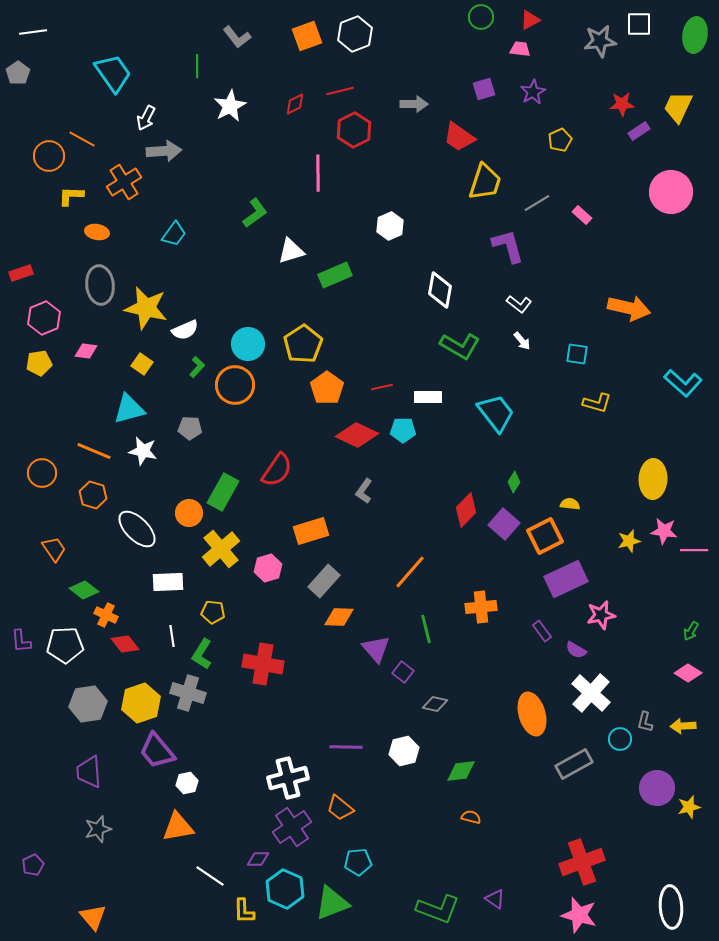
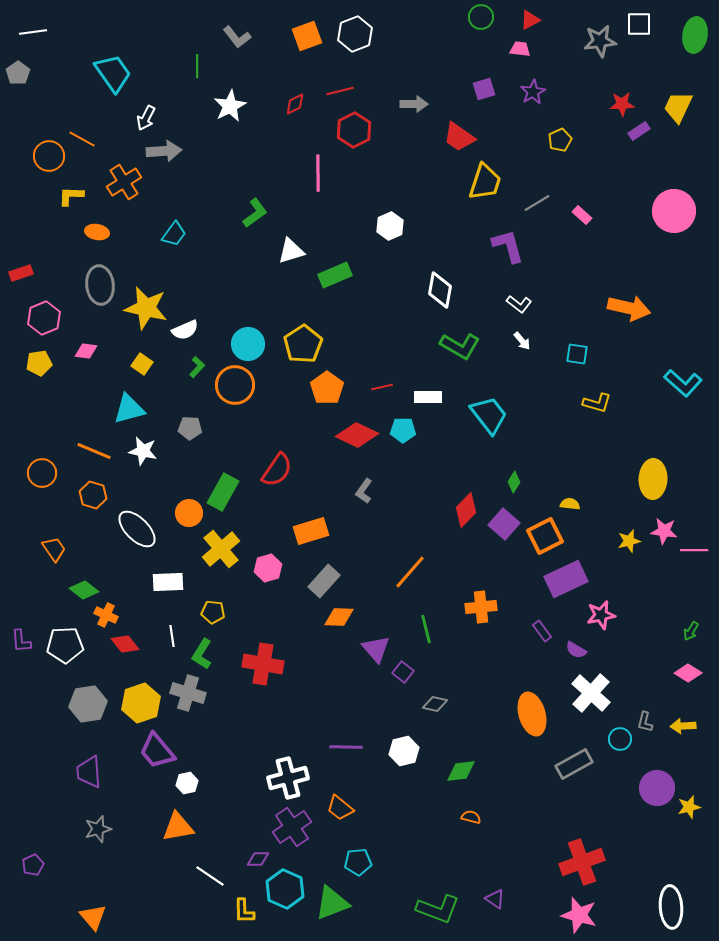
pink circle at (671, 192): moved 3 px right, 19 px down
cyan trapezoid at (496, 413): moved 7 px left, 2 px down
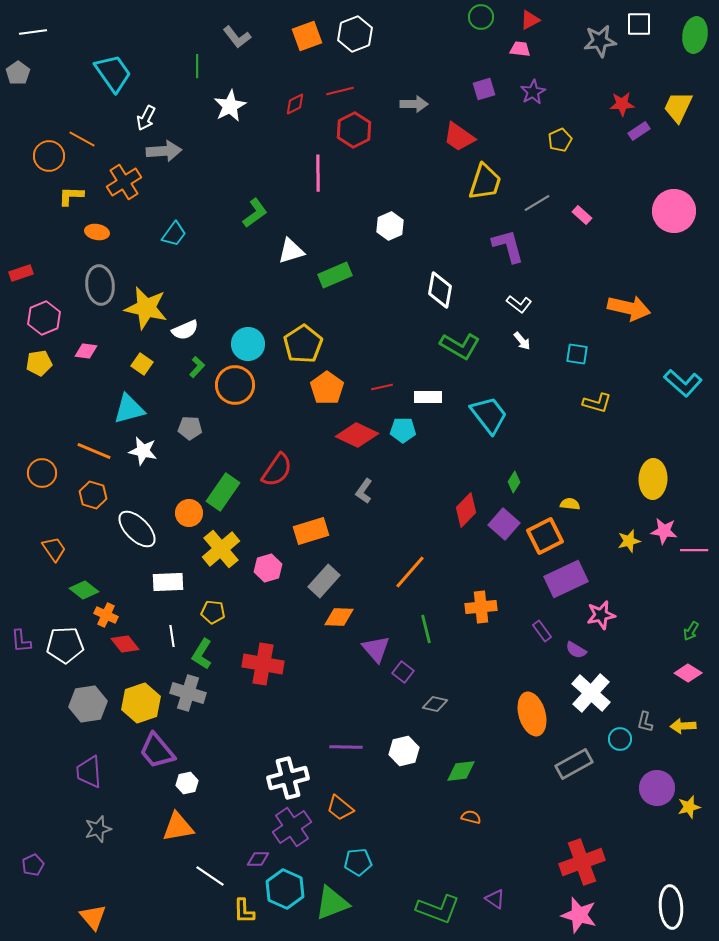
green rectangle at (223, 492): rotated 6 degrees clockwise
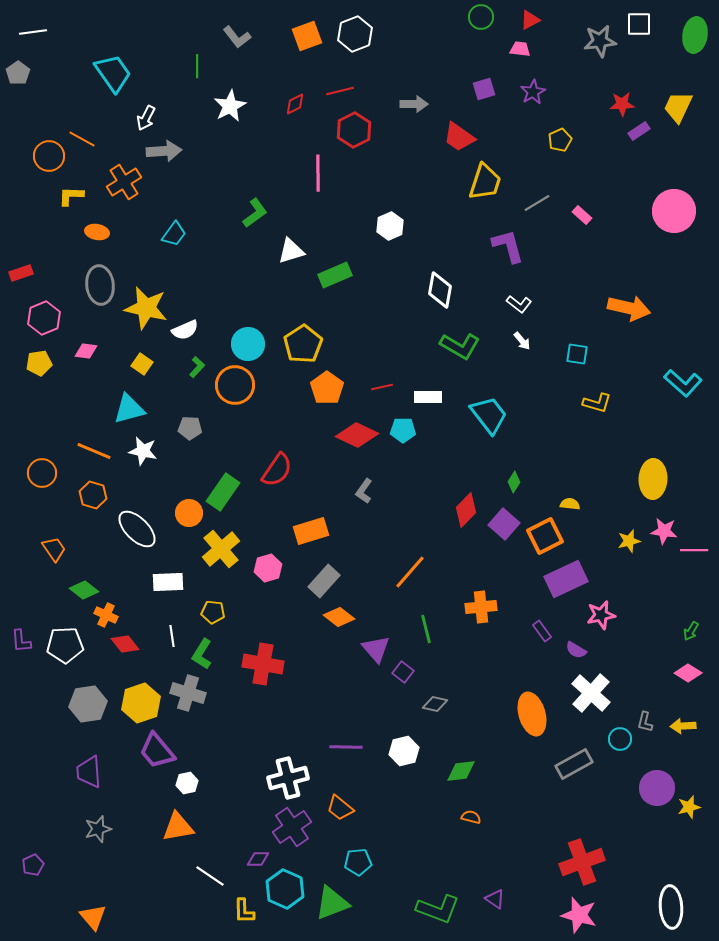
orange diamond at (339, 617): rotated 36 degrees clockwise
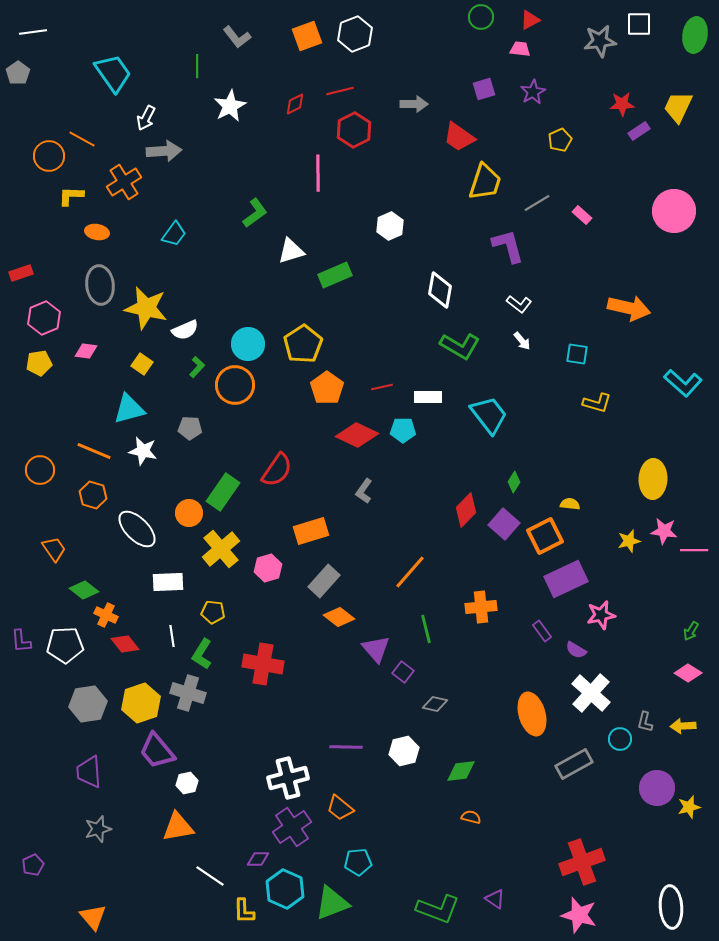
orange circle at (42, 473): moved 2 px left, 3 px up
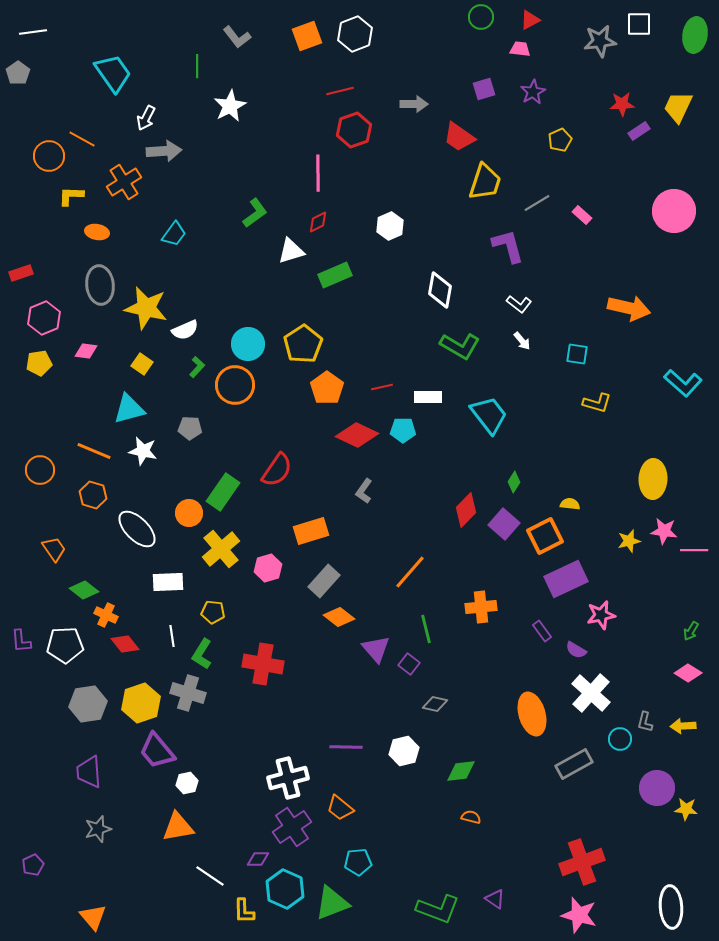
red diamond at (295, 104): moved 23 px right, 118 px down
red hexagon at (354, 130): rotated 8 degrees clockwise
purple square at (403, 672): moved 6 px right, 8 px up
yellow star at (689, 807): moved 3 px left, 2 px down; rotated 20 degrees clockwise
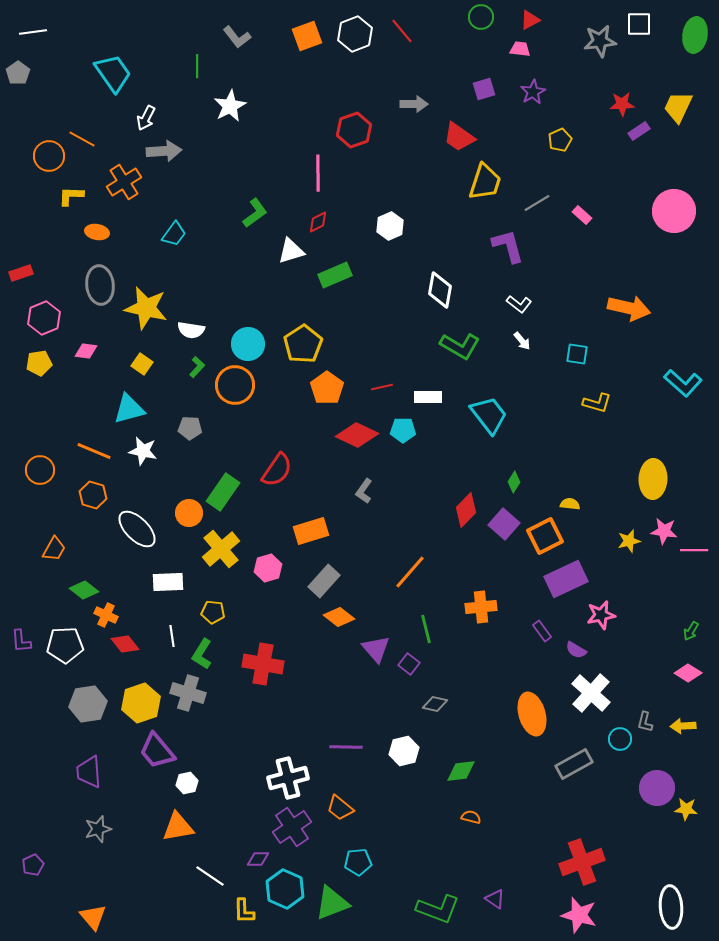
red line at (340, 91): moved 62 px right, 60 px up; rotated 64 degrees clockwise
white semicircle at (185, 330): moved 6 px right; rotated 32 degrees clockwise
orange trapezoid at (54, 549): rotated 64 degrees clockwise
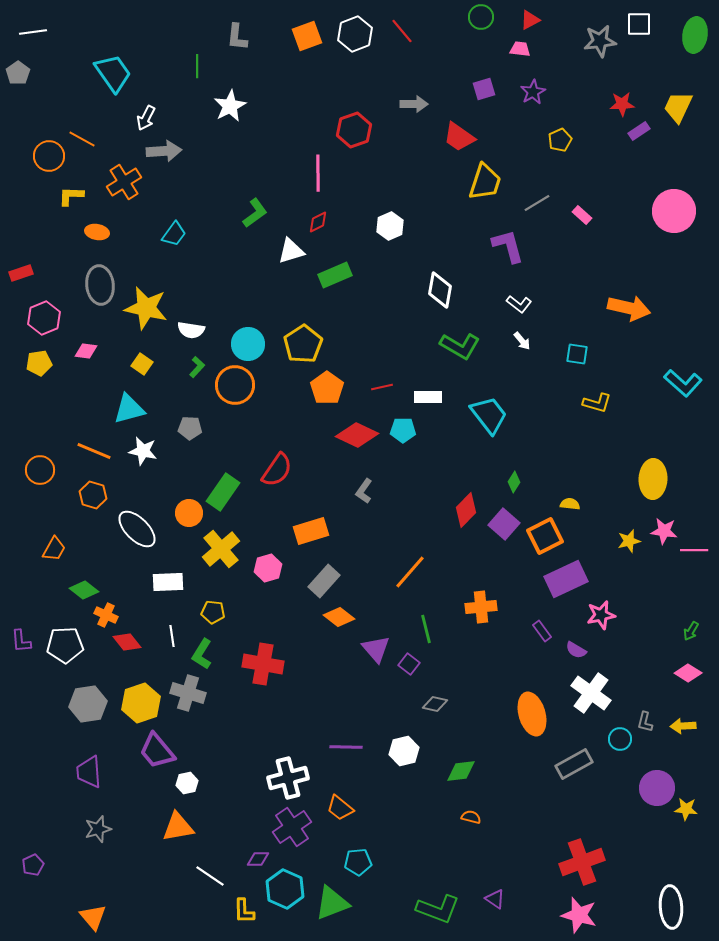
gray L-shape at (237, 37): rotated 44 degrees clockwise
red diamond at (125, 644): moved 2 px right, 2 px up
white cross at (591, 693): rotated 6 degrees counterclockwise
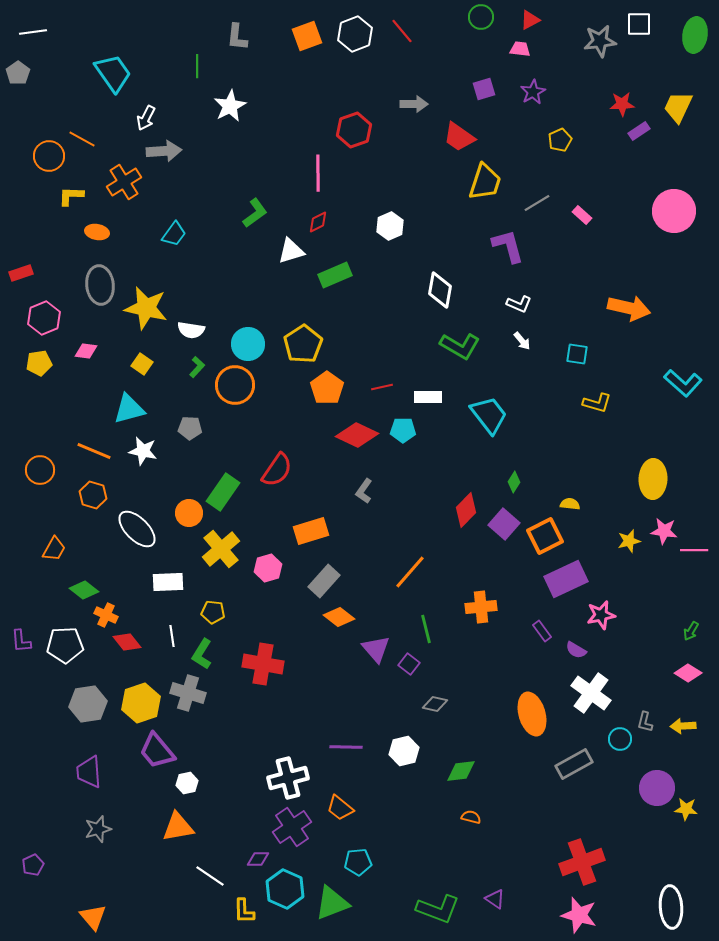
white L-shape at (519, 304): rotated 15 degrees counterclockwise
